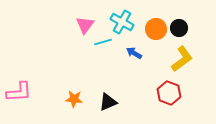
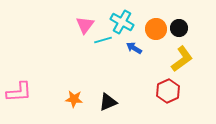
cyan line: moved 2 px up
blue arrow: moved 5 px up
red hexagon: moved 1 px left, 2 px up; rotated 15 degrees clockwise
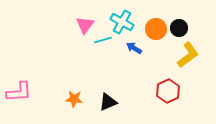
yellow L-shape: moved 6 px right, 4 px up
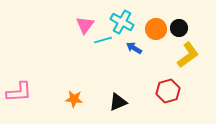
red hexagon: rotated 10 degrees clockwise
black triangle: moved 10 px right
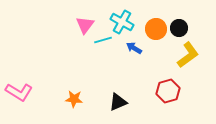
pink L-shape: rotated 36 degrees clockwise
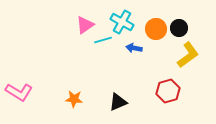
pink triangle: rotated 18 degrees clockwise
blue arrow: rotated 21 degrees counterclockwise
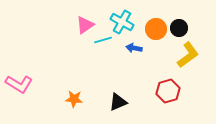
pink L-shape: moved 8 px up
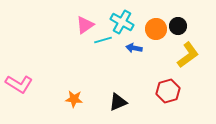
black circle: moved 1 px left, 2 px up
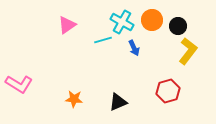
pink triangle: moved 18 px left
orange circle: moved 4 px left, 9 px up
blue arrow: rotated 126 degrees counterclockwise
yellow L-shape: moved 4 px up; rotated 16 degrees counterclockwise
